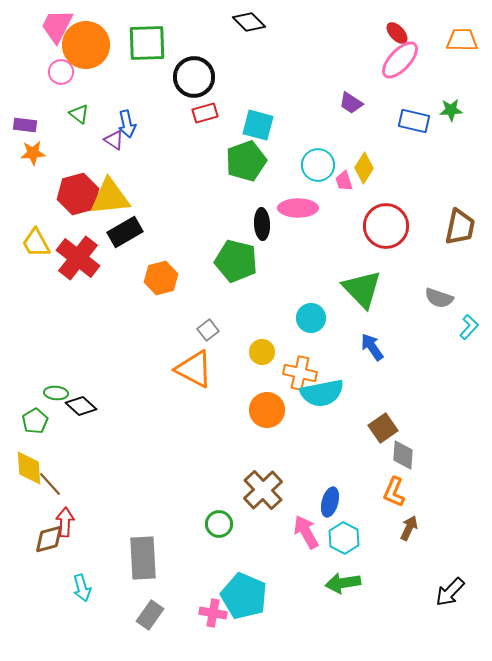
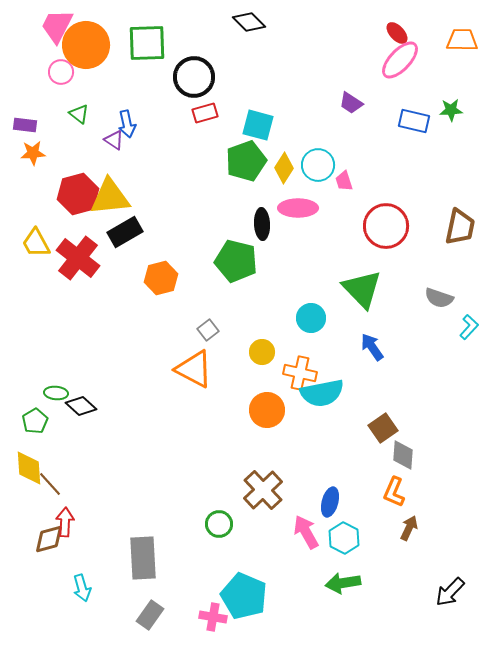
yellow diamond at (364, 168): moved 80 px left
pink cross at (213, 613): moved 4 px down
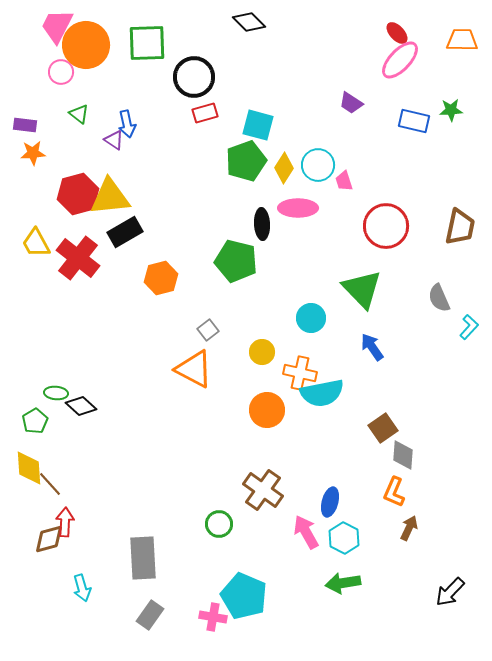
gray semicircle at (439, 298): rotated 48 degrees clockwise
brown cross at (263, 490): rotated 12 degrees counterclockwise
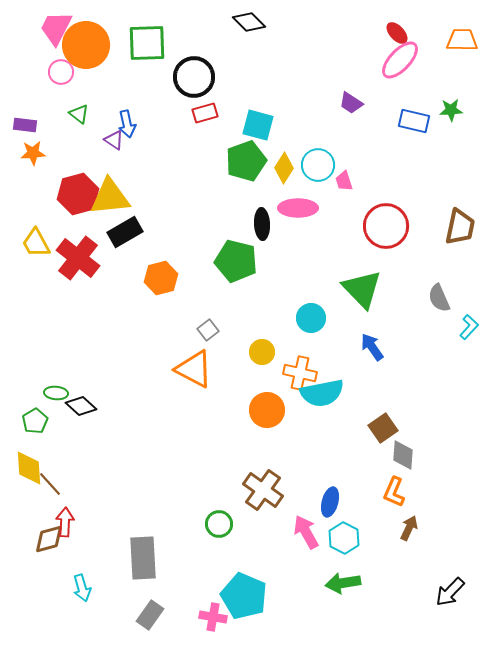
pink trapezoid at (57, 26): moved 1 px left, 2 px down
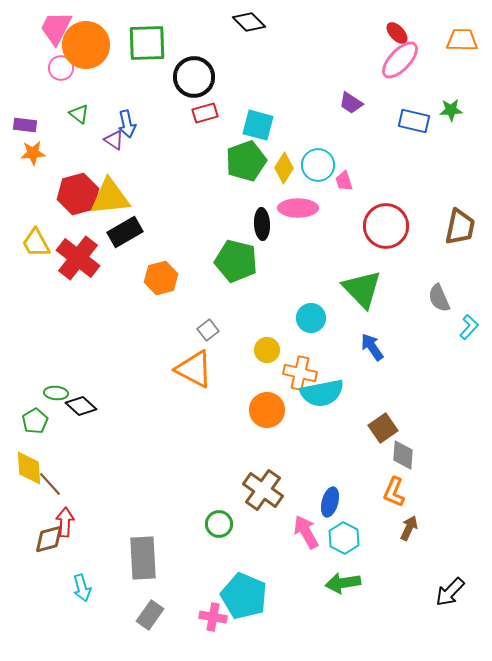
pink circle at (61, 72): moved 4 px up
yellow circle at (262, 352): moved 5 px right, 2 px up
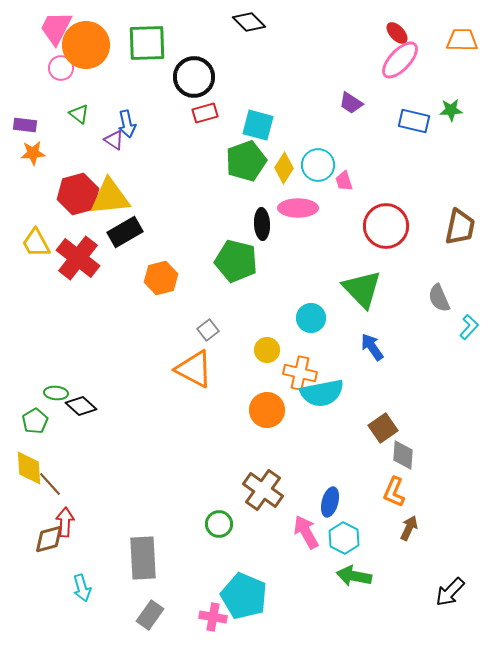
green arrow at (343, 583): moved 11 px right, 7 px up; rotated 20 degrees clockwise
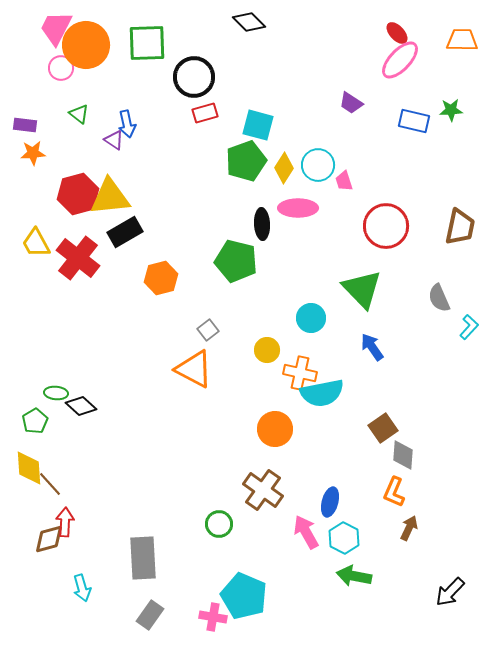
orange circle at (267, 410): moved 8 px right, 19 px down
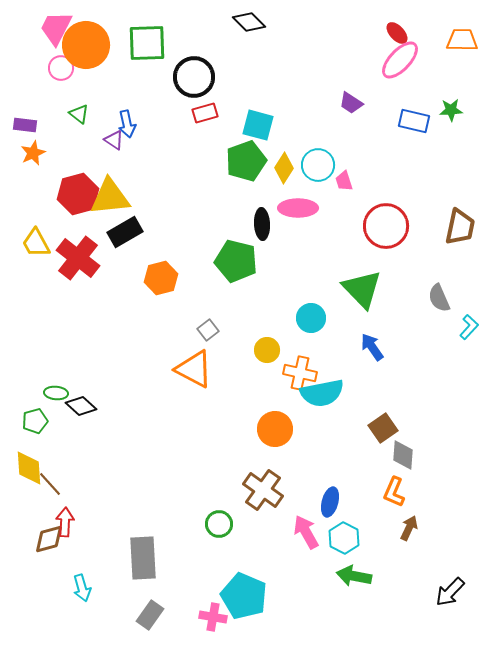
orange star at (33, 153): rotated 20 degrees counterclockwise
green pentagon at (35, 421): rotated 15 degrees clockwise
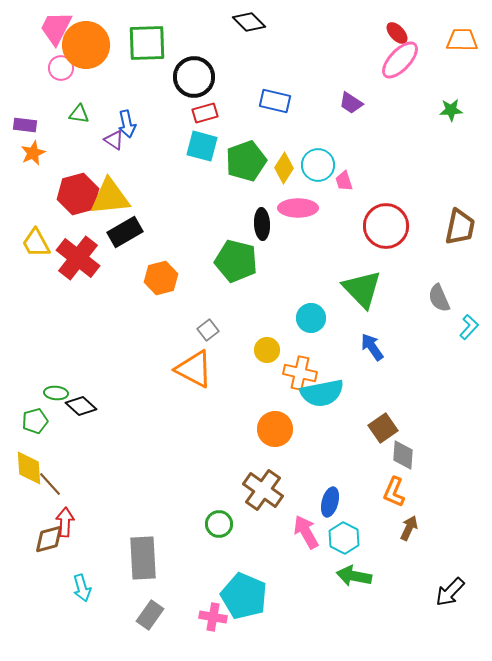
green triangle at (79, 114): rotated 30 degrees counterclockwise
blue rectangle at (414, 121): moved 139 px left, 20 px up
cyan square at (258, 125): moved 56 px left, 21 px down
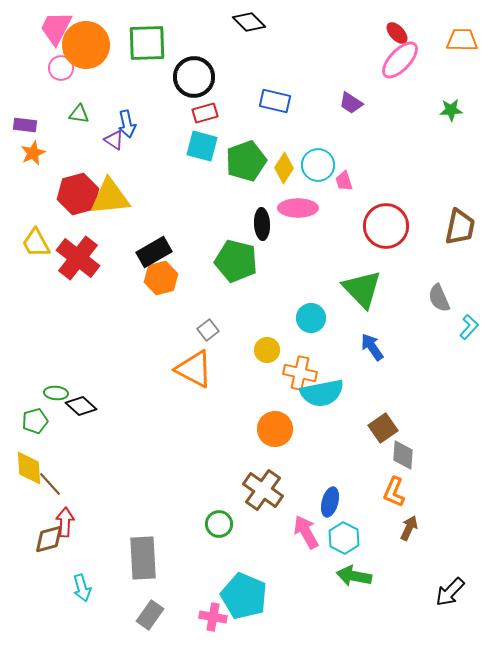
black rectangle at (125, 232): moved 29 px right, 20 px down
